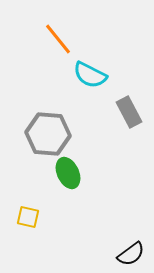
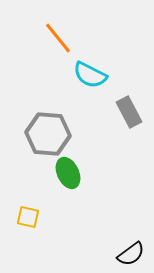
orange line: moved 1 px up
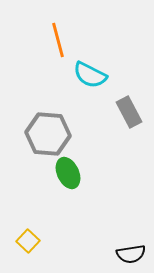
orange line: moved 2 px down; rotated 24 degrees clockwise
yellow square: moved 24 px down; rotated 30 degrees clockwise
black semicircle: rotated 28 degrees clockwise
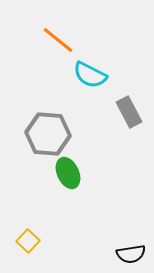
orange line: rotated 36 degrees counterclockwise
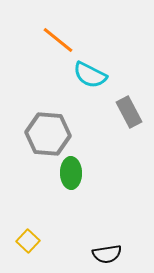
green ellipse: moved 3 px right; rotated 24 degrees clockwise
black semicircle: moved 24 px left
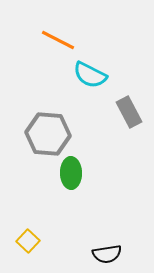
orange line: rotated 12 degrees counterclockwise
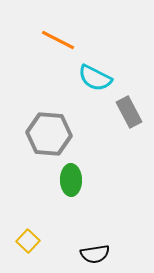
cyan semicircle: moved 5 px right, 3 px down
gray hexagon: moved 1 px right
green ellipse: moved 7 px down
black semicircle: moved 12 px left
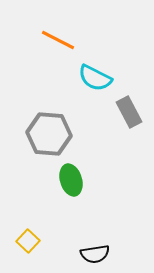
green ellipse: rotated 16 degrees counterclockwise
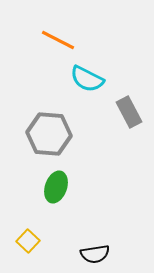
cyan semicircle: moved 8 px left, 1 px down
green ellipse: moved 15 px left, 7 px down; rotated 36 degrees clockwise
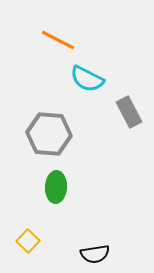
green ellipse: rotated 16 degrees counterclockwise
